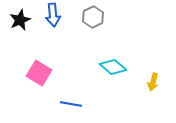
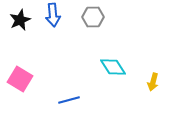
gray hexagon: rotated 25 degrees clockwise
cyan diamond: rotated 16 degrees clockwise
pink square: moved 19 px left, 6 px down
blue line: moved 2 px left, 4 px up; rotated 25 degrees counterclockwise
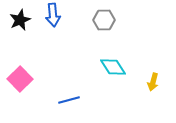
gray hexagon: moved 11 px right, 3 px down
pink square: rotated 15 degrees clockwise
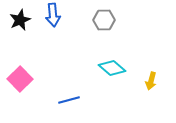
cyan diamond: moved 1 px left, 1 px down; rotated 16 degrees counterclockwise
yellow arrow: moved 2 px left, 1 px up
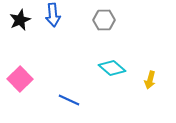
yellow arrow: moved 1 px left, 1 px up
blue line: rotated 40 degrees clockwise
